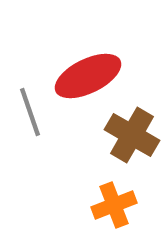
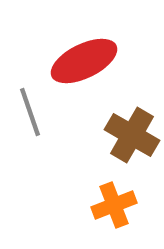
red ellipse: moved 4 px left, 15 px up
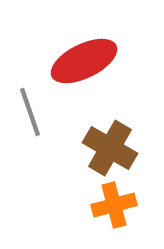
brown cross: moved 22 px left, 13 px down
orange cross: rotated 6 degrees clockwise
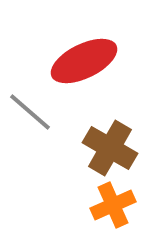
gray line: rotated 30 degrees counterclockwise
orange cross: moved 1 px left; rotated 9 degrees counterclockwise
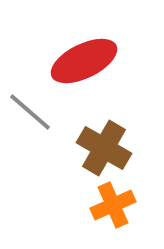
brown cross: moved 6 px left
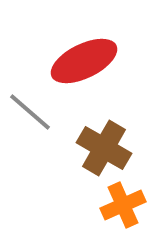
orange cross: moved 10 px right
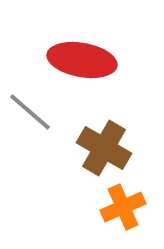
red ellipse: moved 2 px left, 1 px up; rotated 36 degrees clockwise
orange cross: moved 2 px down
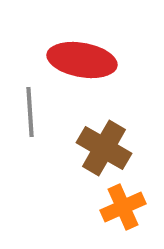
gray line: rotated 45 degrees clockwise
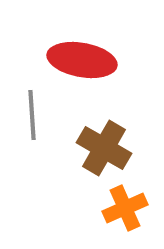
gray line: moved 2 px right, 3 px down
orange cross: moved 2 px right, 1 px down
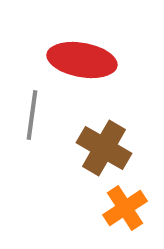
gray line: rotated 12 degrees clockwise
orange cross: rotated 9 degrees counterclockwise
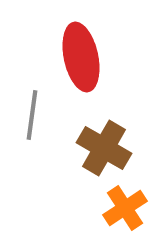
red ellipse: moved 1 px left, 3 px up; rotated 68 degrees clockwise
